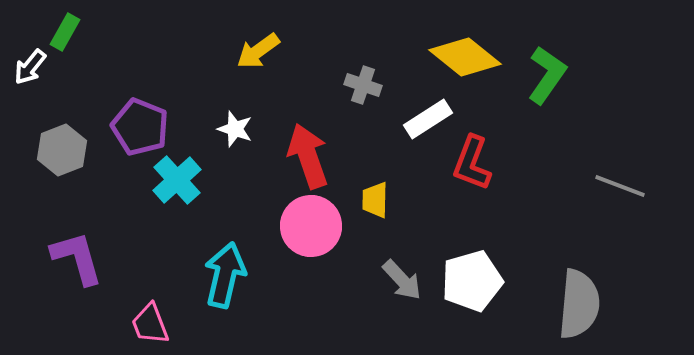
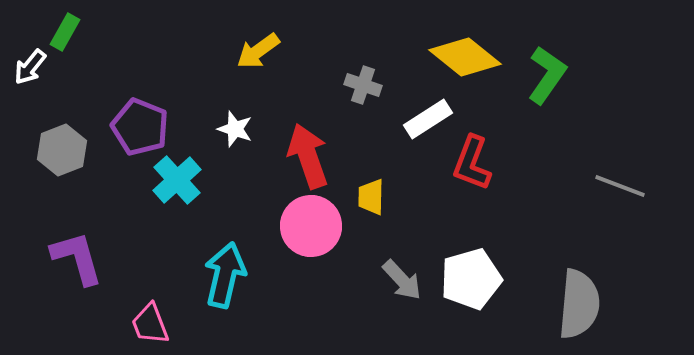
yellow trapezoid: moved 4 px left, 3 px up
white pentagon: moved 1 px left, 2 px up
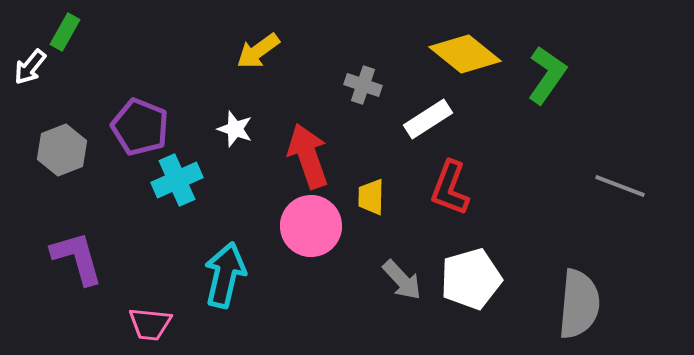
yellow diamond: moved 3 px up
red L-shape: moved 22 px left, 25 px down
cyan cross: rotated 18 degrees clockwise
pink trapezoid: rotated 63 degrees counterclockwise
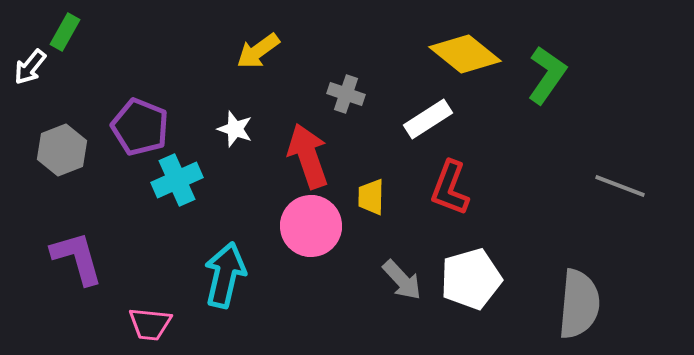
gray cross: moved 17 px left, 9 px down
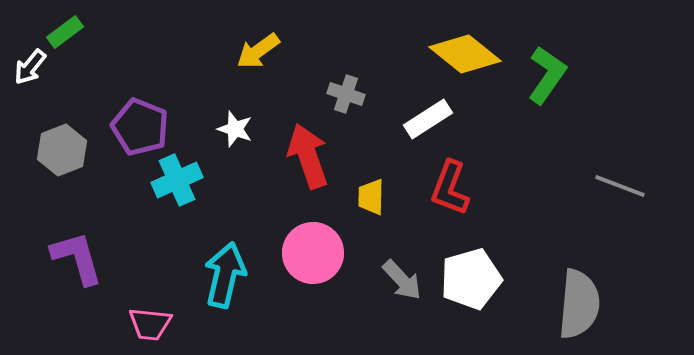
green rectangle: rotated 24 degrees clockwise
pink circle: moved 2 px right, 27 px down
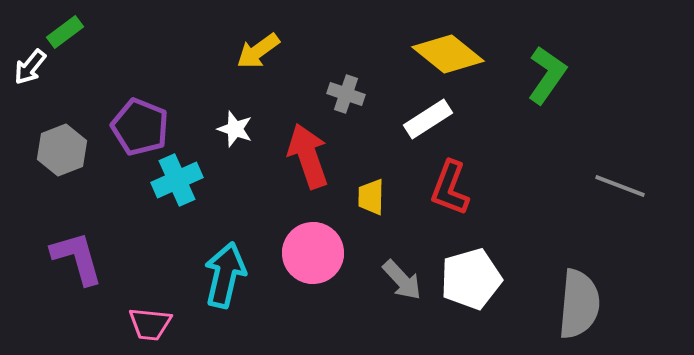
yellow diamond: moved 17 px left
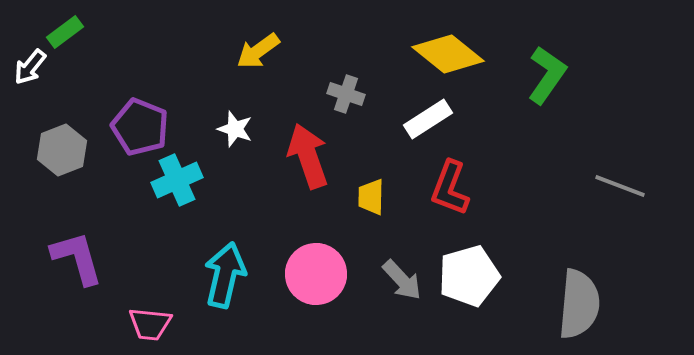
pink circle: moved 3 px right, 21 px down
white pentagon: moved 2 px left, 3 px up
